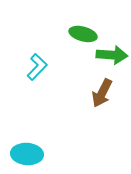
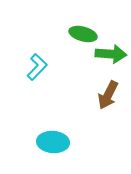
green arrow: moved 1 px left, 1 px up
brown arrow: moved 6 px right, 2 px down
cyan ellipse: moved 26 px right, 12 px up
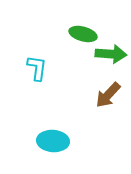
cyan L-shape: moved 1 px down; rotated 36 degrees counterclockwise
brown arrow: rotated 16 degrees clockwise
cyan ellipse: moved 1 px up
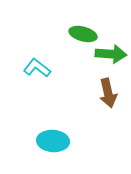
cyan L-shape: rotated 60 degrees counterclockwise
brown arrow: moved 2 px up; rotated 56 degrees counterclockwise
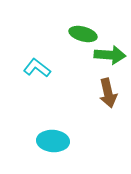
green arrow: moved 1 px left, 1 px down
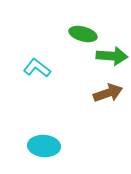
green arrow: moved 2 px right, 1 px down
brown arrow: rotated 96 degrees counterclockwise
cyan ellipse: moved 9 px left, 5 px down
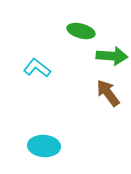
green ellipse: moved 2 px left, 3 px up
brown arrow: rotated 108 degrees counterclockwise
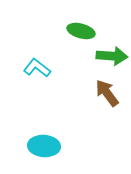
brown arrow: moved 1 px left
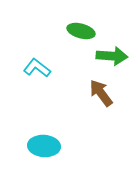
brown arrow: moved 6 px left
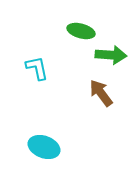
green arrow: moved 1 px left, 1 px up
cyan L-shape: rotated 40 degrees clockwise
cyan ellipse: moved 1 px down; rotated 16 degrees clockwise
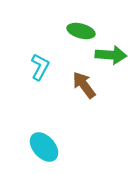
cyan L-shape: moved 3 px right, 1 px up; rotated 40 degrees clockwise
brown arrow: moved 17 px left, 8 px up
cyan ellipse: rotated 28 degrees clockwise
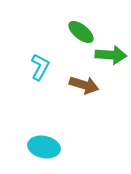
green ellipse: moved 1 px down; rotated 24 degrees clockwise
brown arrow: rotated 144 degrees clockwise
cyan ellipse: rotated 36 degrees counterclockwise
